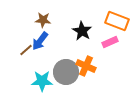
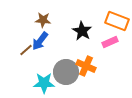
cyan star: moved 2 px right, 2 px down
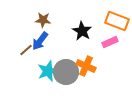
cyan star: moved 4 px right, 12 px up; rotated 20 degrees counterclockwise
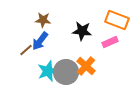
orange rectangle: moved 1 px up
black star: rotated 24 degrees counterclockwise
orange cross: rotated 18 degrees clockwise
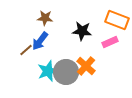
brown star: moved 2 px right, 2 px up
